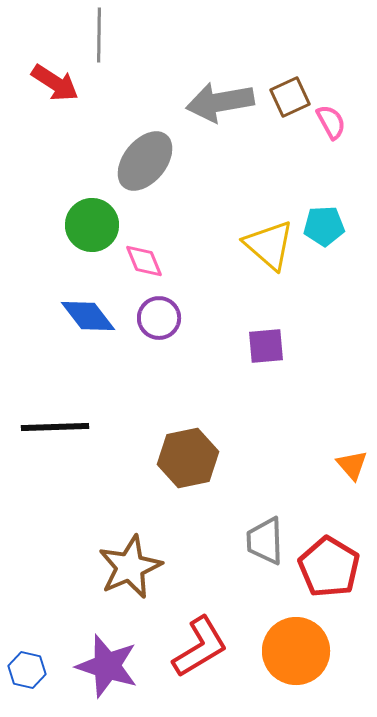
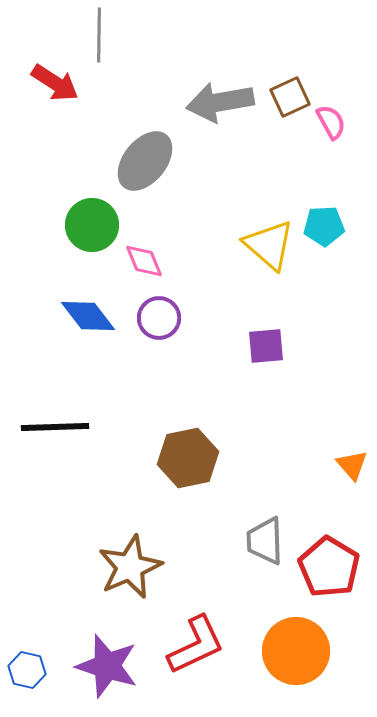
red L-shape: moved 4 px left, 2 px up; rotated 6 degrees clockwise
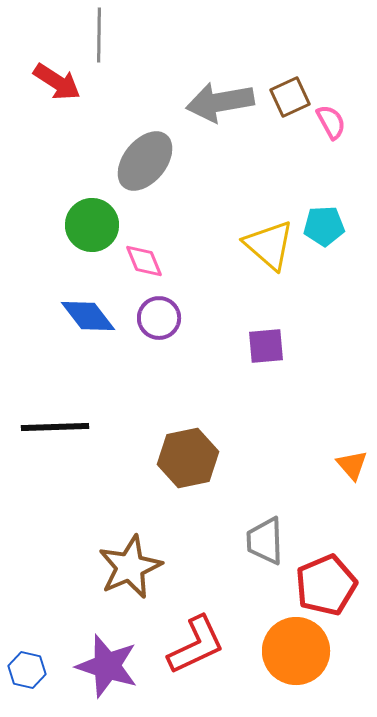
red arrow: moved 2 px right, 1 px up
red pentagon: moved 3 px left, 18 px down; rotated 18 degrees clockwise
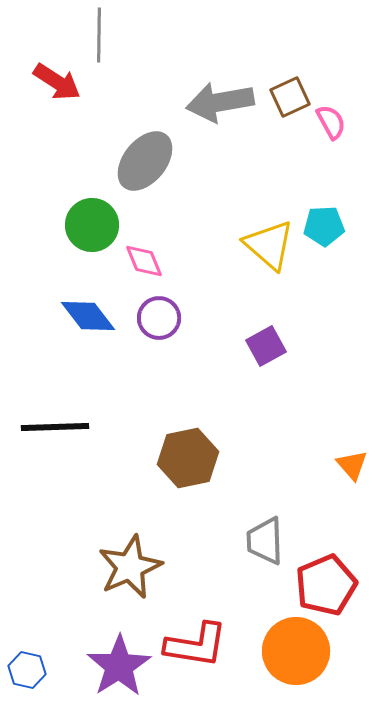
purple square: rotated 24 degrees counterclockwise
red L-shape: rotated 34 degrees clockwise
purple star: moved 12 px right; rotated 22 degrees clockwise
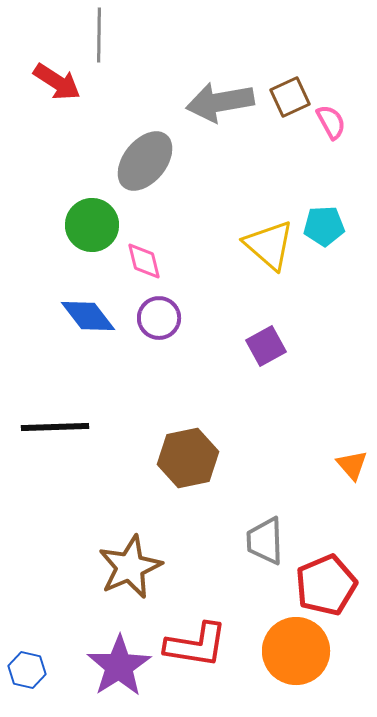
pink diamond: rotated 9 degrees clockwise
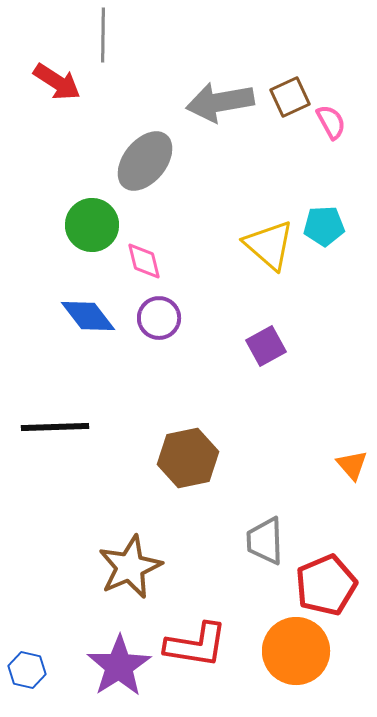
gray line: moved 4 px right
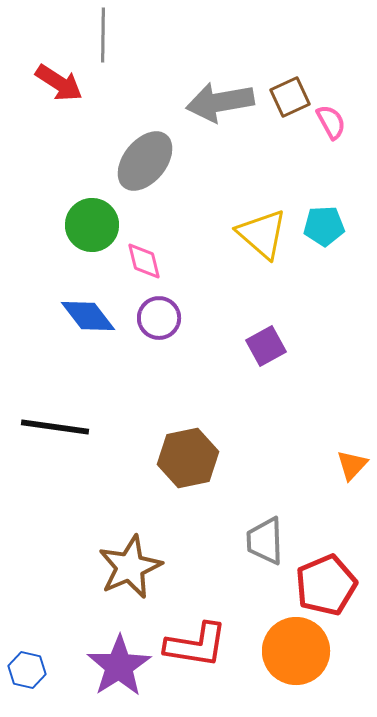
red arrow: moved 2 px right, 1 px down
yellow triangle: moved 7 px left, 11 px up
black line: rotated 10 degrees clockwise
orange triangle: rotated 24 degrees clockwise
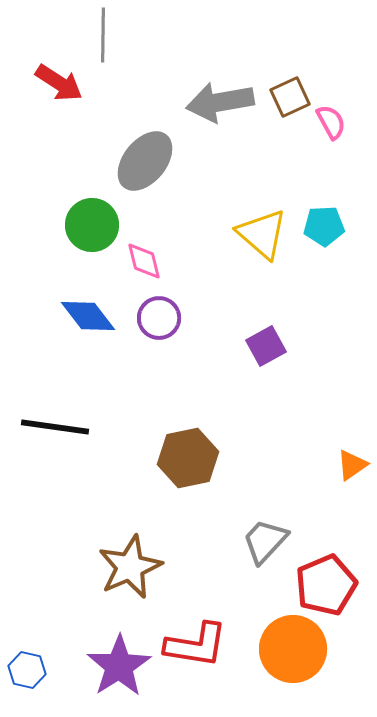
orange triangle: rotated 12 degrees clockwise
gray trapezoid: rotated 45 degrees clockwise
orange circle: moved 3 px left, 2 px up
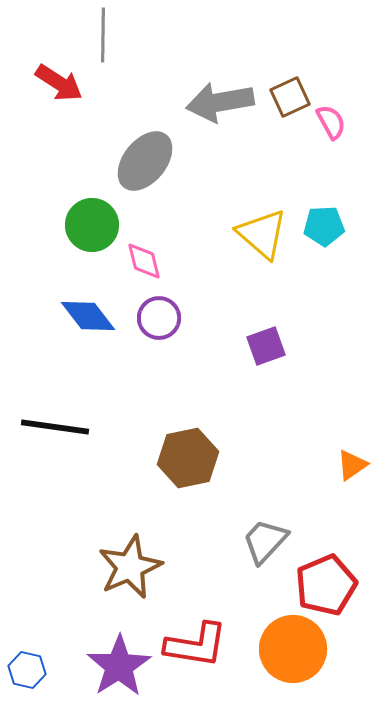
purple square: rotated 9 degrees clockwise
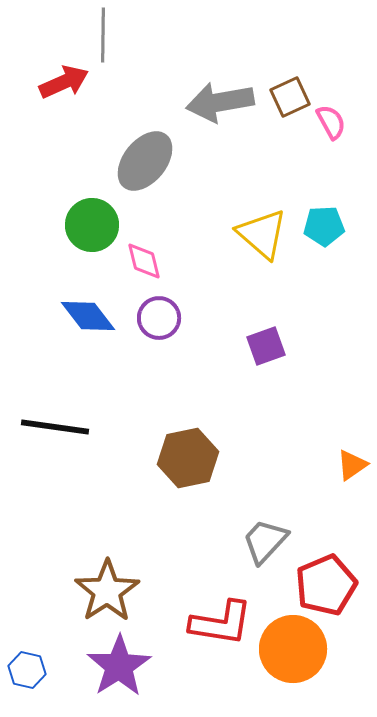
red arrow: moved 5 px right, 1 px up; rotated 57 degrees counterclockwise
brown star: moved 23 px left, 24 px down; rotated 10 degrees counterclockwise
red L-shape: moved 25 px right, 22 px up
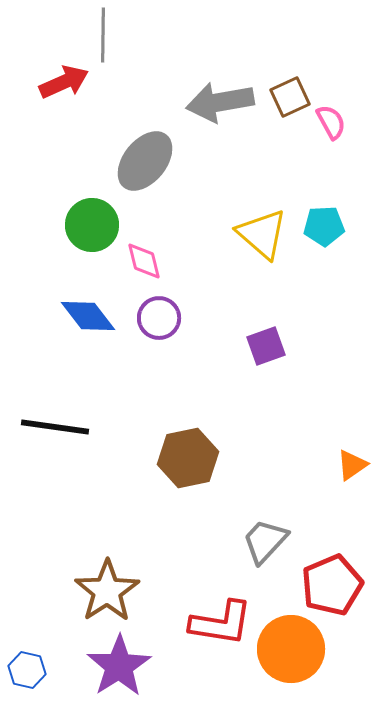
red pentagon: moved 6 px right
orange circle: moved 2 px left
